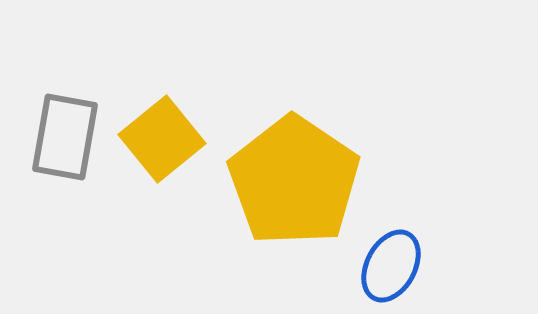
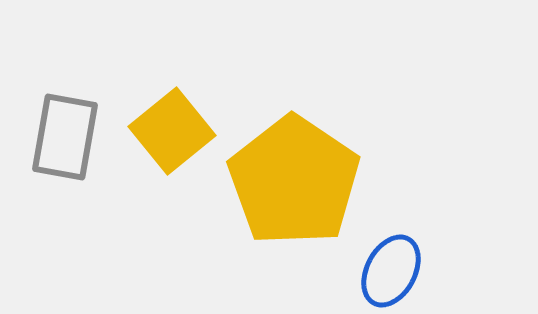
yellow square: moved 10 px right, 8 px up
blue ellipse: moved 5 px down
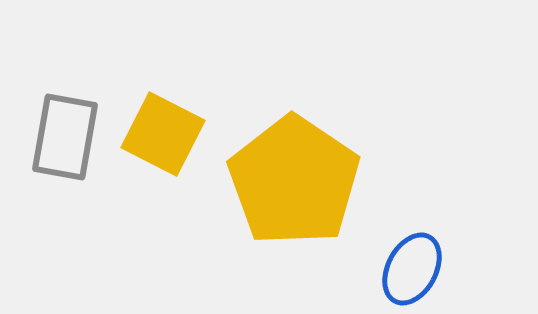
yellow square: moved 9 px left, 3 px down; rotated 24 degrees counterclockwise
blue ellipse: moved 21 px right, 2 px up
